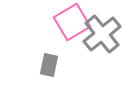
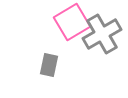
gray cross: rotated 9 degrees clockwise
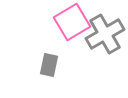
gray cross: moved 3 px right
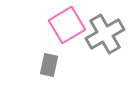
pink square: moved 5 px left, 3 px down
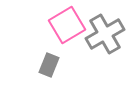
gray rectangle: rotated 10 degrees clockwise
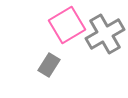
gray rectangle: rotated 10 degrees clockwise
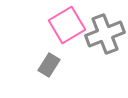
gray cross: rotated 9 degrees clockwise
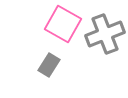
pink square: moved 4 px left, 1 px up; rotated 30 degrees counterclockwise
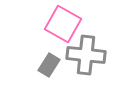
gray cross: moved 19 px left, 21 px down; rotated 27 degrees clockwise
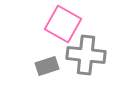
gray rectangle: moved 2 px left, 1 px down; rotated 40 degrees clockwise
